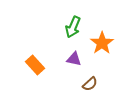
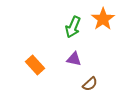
orange star: moved 1 px right, 24 px up
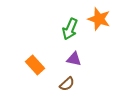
orange star: moved 4 px left; rotated 20 degrees counterclockwise
green arrow: moved 3 px left, 2 px down
brown semicircle: moved 23 px left
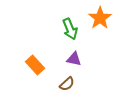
orange star: moved 1 px right, 1 px up; rotated 20 degrees clockwise
green arrow: rotated 45 degrees counterclockwise
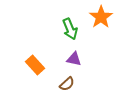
orange star: moved 1 px right, 1 px up
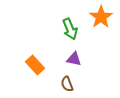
brown semicircle: rotated 112 degrees clockwise
